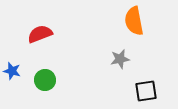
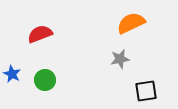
orange semicircle: moved 3 px left, 2 px down; rotated 76 degrees clockwise
blue star: moved 3 px down; rotated 12 degrees clockwise
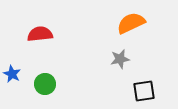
red semicircle: rotated 15 degrees clockwise
green circle: moved 4 px down
black square: moved 2 px left
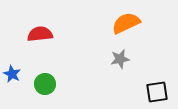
orange semicircle: moved 5 px left
black square: moved 13 px right, 1 px down
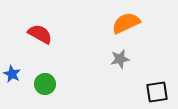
red semicircle: rotated 35 degrees clockwise
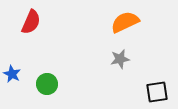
orange semicircle: moved 1 px left, 1 px up
red semicircle: moved 9 px left, 12 px up; rotated 85 degrees clockwise
green circle: moved 2 px right
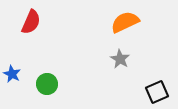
gray star: rotated 30 degrees counterclockwise
black square: rotated 15 degrees counterclockwise
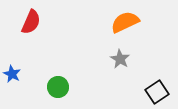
green circle: moved 11 px right, 3 px down
black square: rotated 10 degrees counterclockwise
